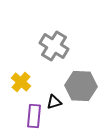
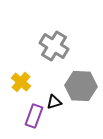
purple rectangle: rotated 15 degrees clockwise
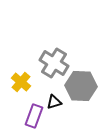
gray cross: moved 17 px down
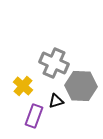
gray cross: rotated 8 degrees counterclockwise
yellow cross: moved 2 px right, 4 px down
black triangle: moved 2 px right, 1 px up
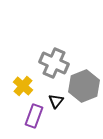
gray hexagon: moved 3 px right; rotated 24 degrees counterclockwise
black triangle: rotated 35 degrees counterclockwise
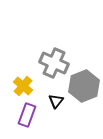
purple rectangle: moved 7 px left, 1 px up
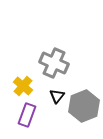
gray hexagon: moved 20 px down
black triangle: moved 1 px right, 5 px up
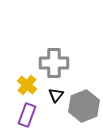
gray cross: rotated 24 degrees counterclockwise
yellow cross: moved 4 px right, 1 px up
black triangle: moved 1 px left, 1 px up
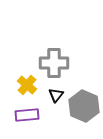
gray hexagon: rotated 16 degrees counterclockwise
purple rectangle: rotated 65 degrees clockwise
